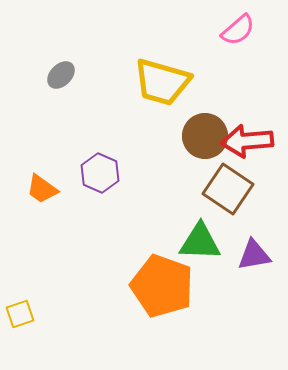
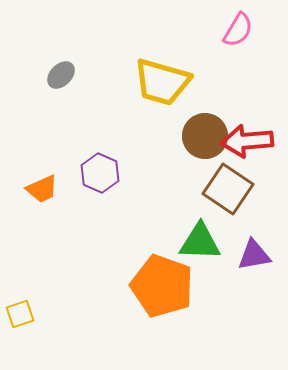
pink semicircle: rotated 18 degrees counterclockwise
orange trapezoid: rotated 60 degrees counterclockwise
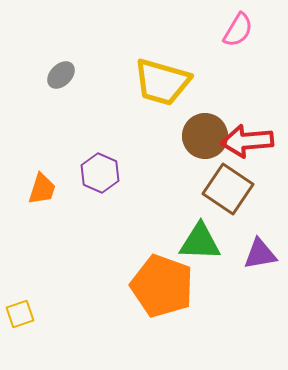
orange trapezoid: rotated 48 degrees counterclockwise
purple triangle: moved 6 px right, 1 px up
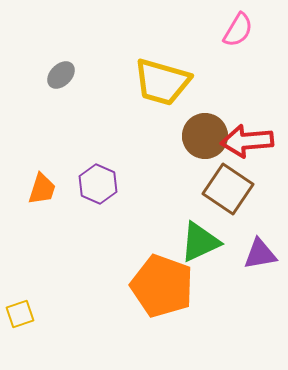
purple hexagon: moved 2 px left, 11 px down
green triangle: rotated 27 degrees counterclockwise
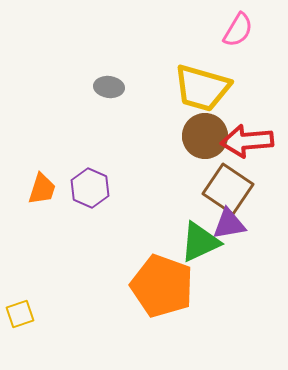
gray ellipse: moved 48 px right, 12 px down; rotated 52 degrees clockwise
yellow trapezoid: moved 40 px right, 6 px down
purple hexagon: moved 8 px left, 4 px down
purple triangle: moved 31 px left, 30 px up
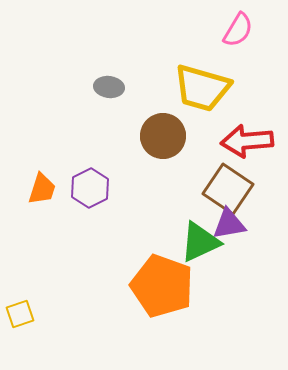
brown circle: moved 42 px left
purple hexagon: rotated 9 degrees clockwise
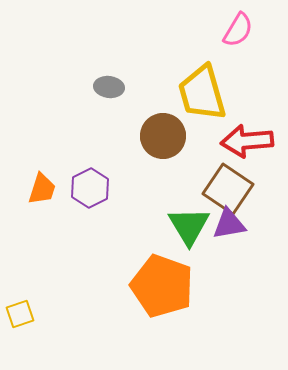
yellow trapezoid: moved 5 px down; rotated 58 degrees clockwise
green triangle: moved 11 px left, 16 px up; rotated 36 degrees counterclockwise
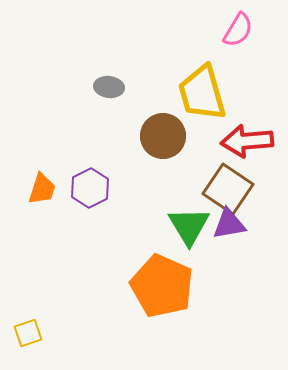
orange pentagon: rotated 4 degrees clockwise
yellow square: moved 8 px right, 19 px down
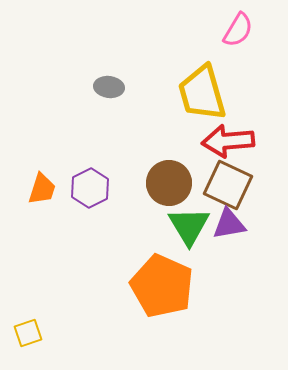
brown circle: moved 6 px right, 47 px down
red arrow: moved 19 px left
brown square: moved 4 px up; rotated 9 degrees counterclockwise
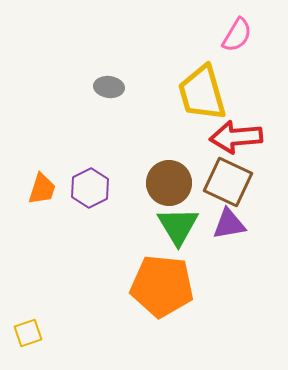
pink semicircle: moved 1 px left, 5 px down
red arrow: moved 8 px right, 4 px up
brown square: moved 3 px up
green triangle: moved 11 px left
orange pentagon: rotated 18 degrees counterclockwise
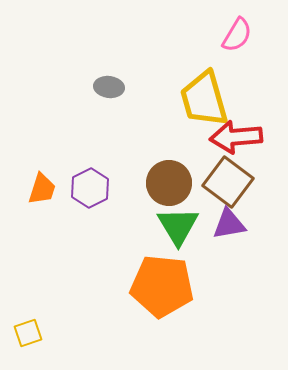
yellow trapezoid: moved 2 px right, 6 px down
brown square: rotated 12 degrees clockwise
